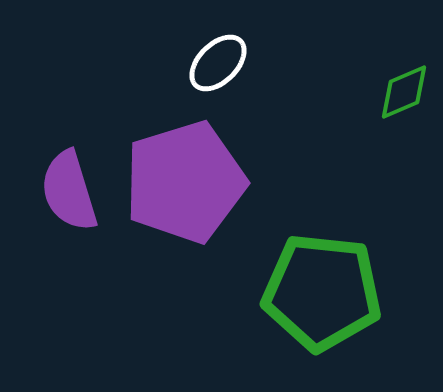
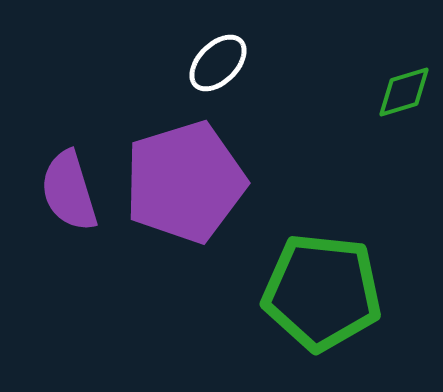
green diamond: rotated 6 degrees clockwise
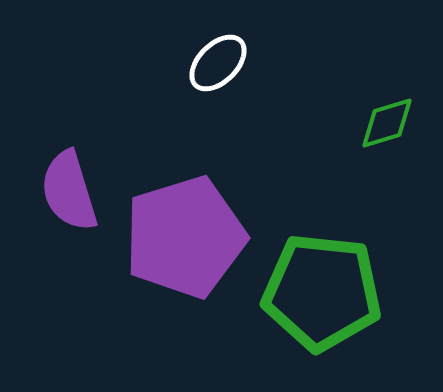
green diamond: moved 17 px left, 31 px down
purple pentagon: moved 55 px down
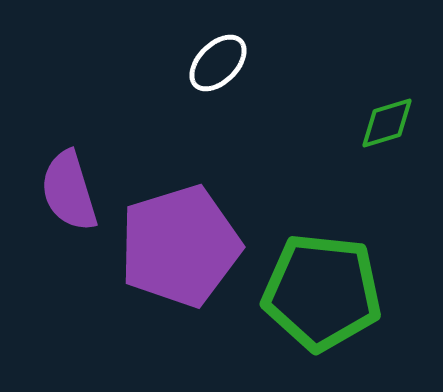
purple pentagon: moved 5 px left, 9 px down
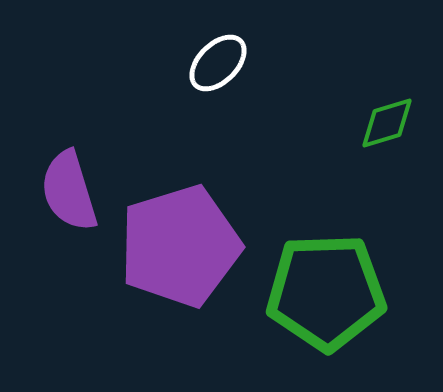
green pentagon: moved 4 px right; rotated 8 degrees counterclockwise
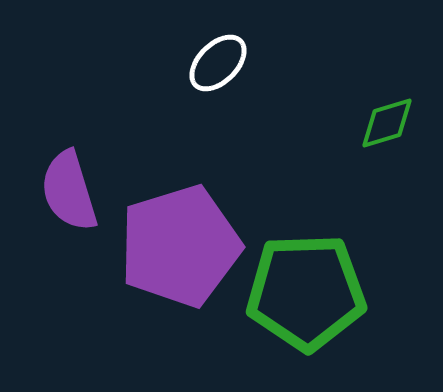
green pentagon: moved 20 px left
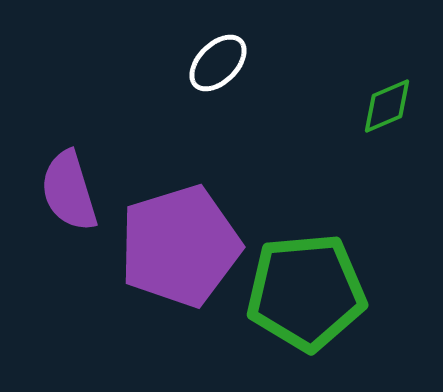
green diamond: moved 17 px up; rotated 6 degrees counterclockwise
green pentagon: rotated 3 degrees counterclockwise
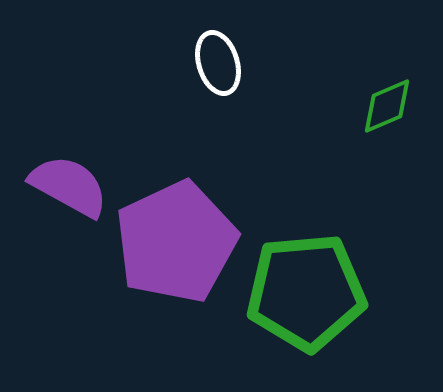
white ellipse: rotated 62 degrees counterclockwise
purple semicircle: moved 5 px up; rotated 136 degrees clockwise
purple pentagon: moved 4 px left, 4 px up; rotated 8 degrees counterclockwise
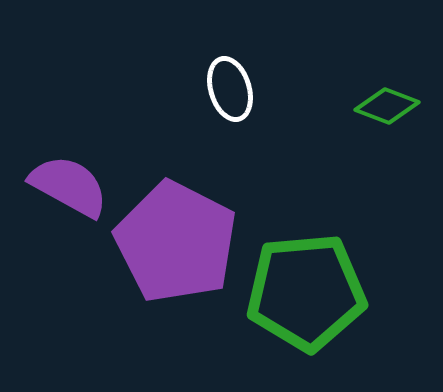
white ellipse: moved 12 px right, 26 px down
green diamond: rotated 44 degrees clockwise
purple pentagon: rotated 20 degrees counterclockwise
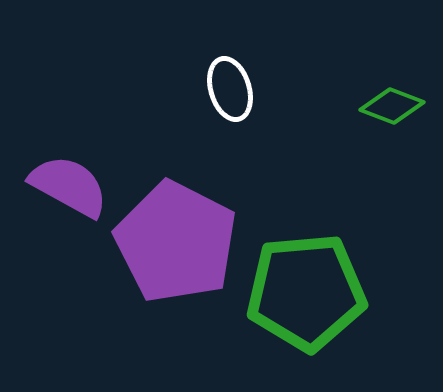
green diamond: moved 5 px right
